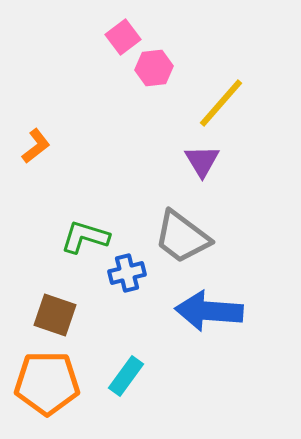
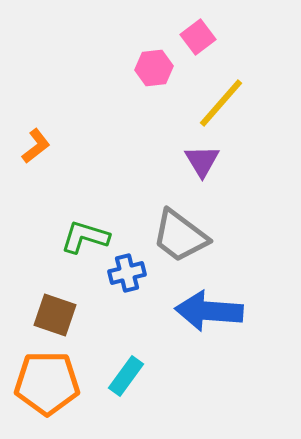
pink square: moved 75 px right
gray trapezoid: moved 2 px left, 1 px up
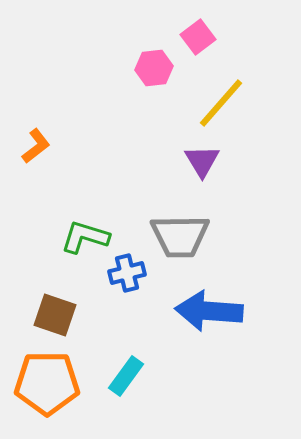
gray trapezoid: rotated 38 degrees counterclockwise
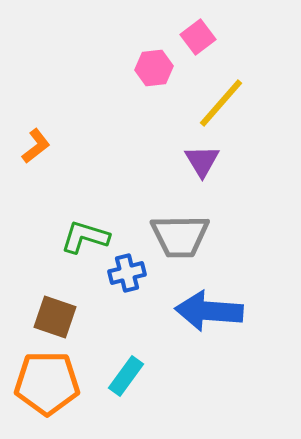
brown square: moved 2 px down
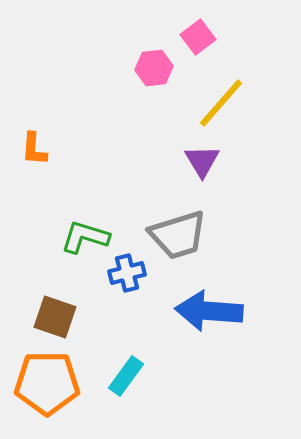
orange L-shape: moved 2 px left, 3 px down; rotated 132 degrees clockwise
gray trapezoid: moved 2 px left, 1 px up; rotated 16 degrees counterclockwise
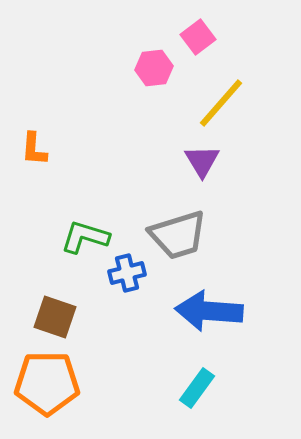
cyan rectangle: moved 71 px right, 12 px down
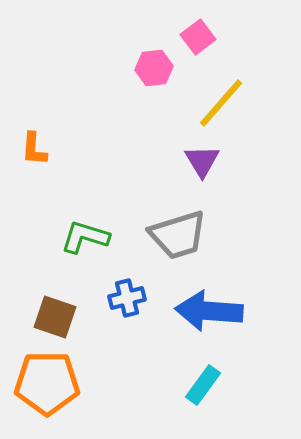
blue cross: moved 25 px down
cyan rectangle: moved 6 px right, 3 px up
